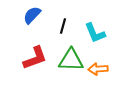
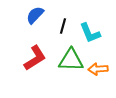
blue semicircle: moved 3 px right
cyan L-shape: moved 5 px left
red L-shape: rotated 12 degrees counterclockwise
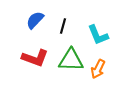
blue semicircle: moved 5 px down
cyan L-shape: moved 8 px right, 2 px down
red L-shape: rotated 52 degrees clockwise
orange arrow: rotated 60 degrees counterclockwise
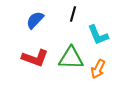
black line: moved 10 px right, 12 px up
green triangle: moved 2 px up
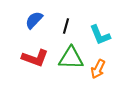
black line: moved 7 px left, 12 px down
blue semicircle: moved 1 px left
cyan L-shape: moved 2 px right
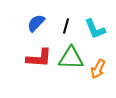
blue semicircle: moved 2 px right, 3 px down
cyan L-shape: moved 5 px left, 6 px up
red L-shape: moved 4 px right; rotated 16 degrees counterclockwise
